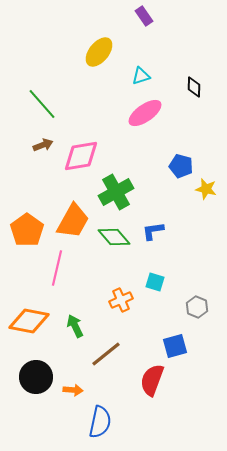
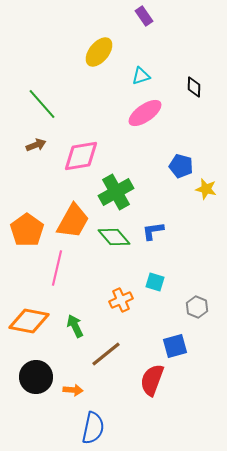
brown arrow: moved 7 px left
blue semicircle: moved 7 px left, 6 px down
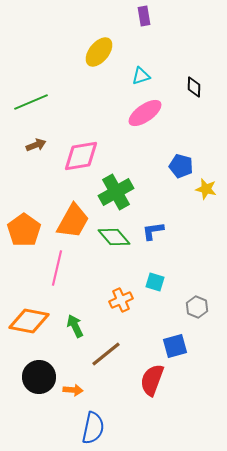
purple rectangle: rotated 24 degrees clockwise
green line: moved 11 px left, 2 px up; rotated 72 degrees counterclockwise
orange pentagon: moved 3 px left
black circle: moved 3 px right
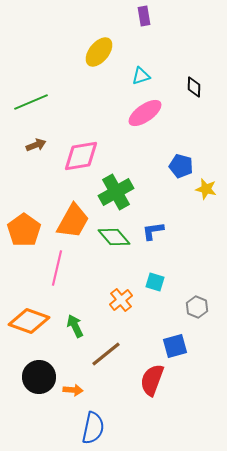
orange cross: rotated 15 degrees counterclockwise
orange diamond: rotated 9 degrees clockwise
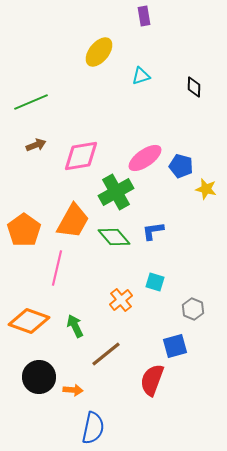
pink ellipse: moved 45 px down
gray hexagon: moved 4 px left, 2 px down
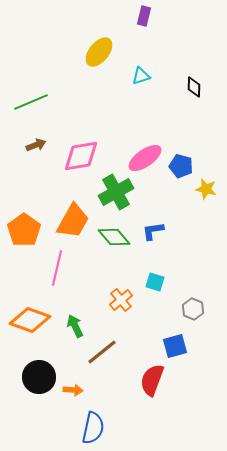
purple rectangle: rotated 24 degrees clockwise
orange diamond: moved 1 px right, 1 px up
brown line: moved 4 px left, 2 px up
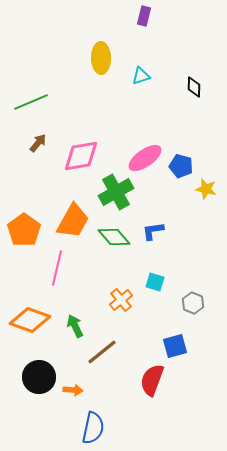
yellow ellipse: moved 2 px right, 6 px down; rotated 40 degrees counterclockwise
brown arrow: moved 2 px right, 2 px up; rotated 30 degrees counterclockwise
gray hexagon: moved 6 px up
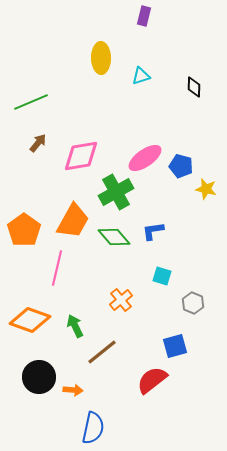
cyan square: moved 7 px right, 6 px up
red semicircle: rotated 32 degrees clockwise
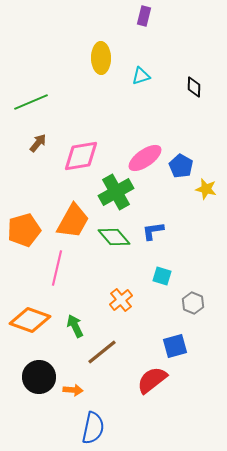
blue pentagon: rotated 15 degrees clockwise
orange pentagon: rotated 20 degrees clockwise
